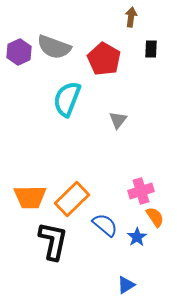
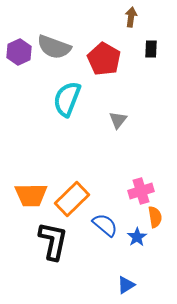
orange trapezoid: moved 1 px right, 2 px up
orange semicircle: rotated 25 degrees clockwise
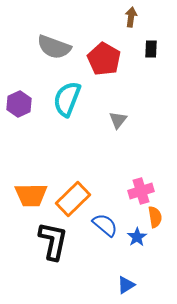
purple hexagon: moved 52 px down
orange rectangle: moved 1 px right
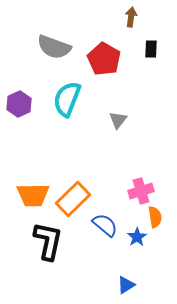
orange trapezoid: moved 2 px right
black L-shape: moved 5 px left
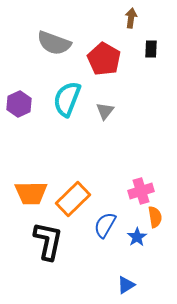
brown arrow: moved 1 px down
gray semicircle: moved 4 px up
gray triangle: moved 13 px left, 9 px up
orange trapezoid: moved 2 px left, 2 px up
blue semicircle: rotated 100 degrees counterclockwise
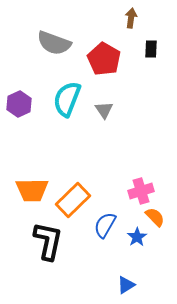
gray triangle: moved 1 px left, 1 px up; rotated 12 degrees counterclockwise
orange trapezoid: moved 1 px right, 3 px up
orange rectangle: moved 1 px down
orange semicircle: rotated 35 degrees counterclockwise
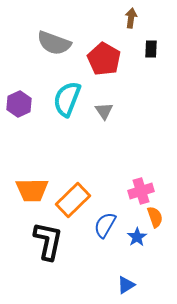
gray triangle: moved 1 px down
orange semicircle: rotated 25 degrees clockwise
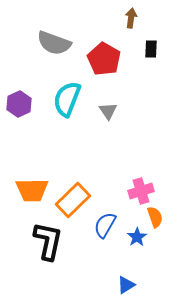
gray triangle: moved 4 px right
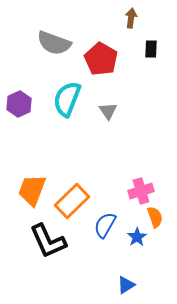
red pentagon: moved 3 px left
orange trapezoid: rotated 112 degrees clockwise
orange rectangle: moved 1 px left, 1 px down
black L-shape: rotated 144 degrees clockwise
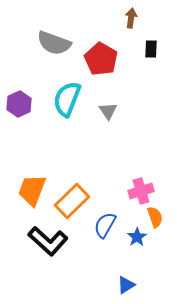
black L-shape: rotated 24 degrees counterclockwise
